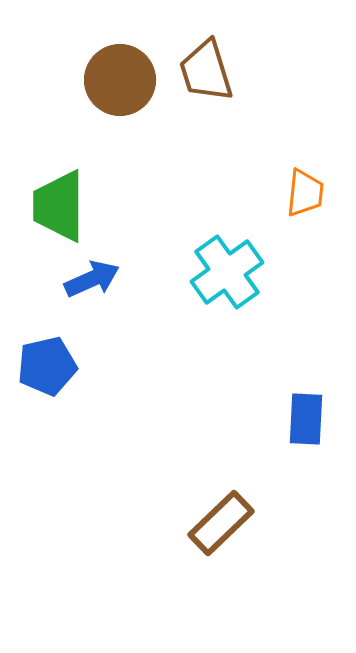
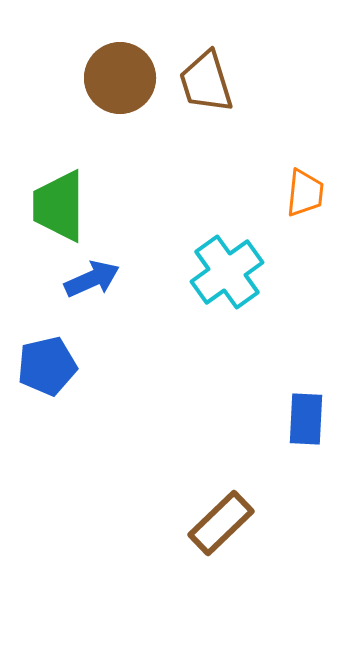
brown trapezoid: moved 11 px down
brown circle: moved 2 px up
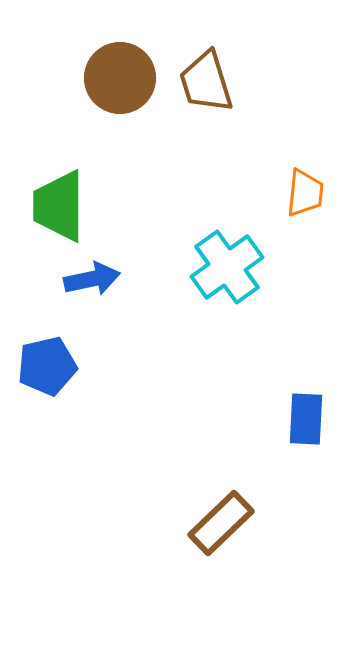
cyan cross: moved 5 px up
blue arrow: rotated 12 degrees clockwise
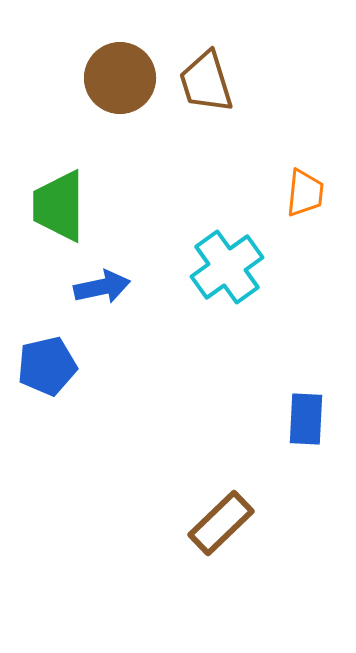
blue arrow: moved 10 px right, 8 px down
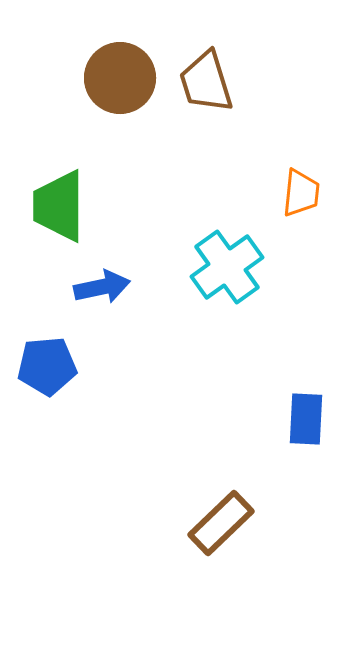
orange trapezoid: moved 4 px left
blue pentagon: rotated 8 degrees clockwise
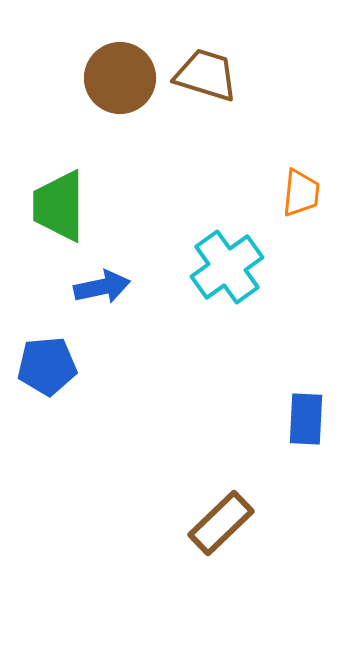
brown trapezoid: moved 7 px up; rotated 124 degrees clockwise
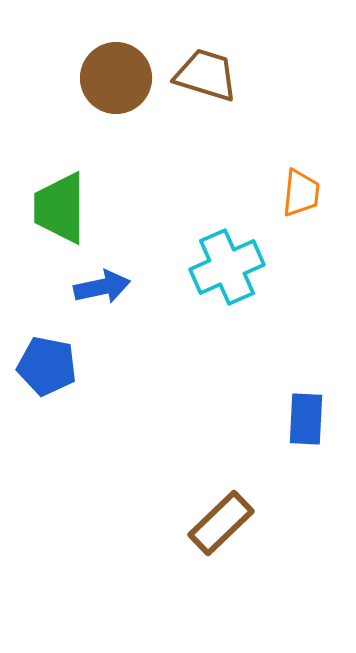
brown circle: moved 4 px left
green trapezoid: moved 1 px right, 2 px down
cyan cross: rotated 12 degrees clockwise
blue pentagon: rotated 16 degrees clockwise
